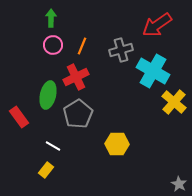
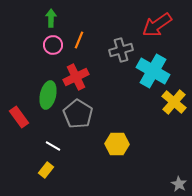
orange line: moved 3 px left, 6 px up
gray pentagon: rotated 8 degrees counterclockwise
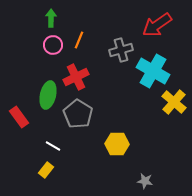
gray star: moved 34 px left, 3 px up; rotated 21 degrees counterclockwise
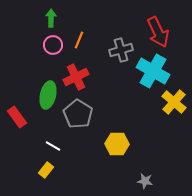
red arrow: moved 1 px right, 7 px down; rotated 80 degrees counterclockwise
red rectangle: moved 2 px left
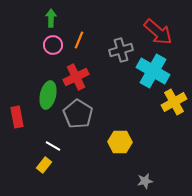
red arrow: rotated 24 degrees counterclockwise
yellow cross: rotated 20 degrees clockwise
red rectangle: rotated 25 degrees clockwise
yellow hexagon: moved 3 px right, 2 px up
yellow rectangle: moved 2 px left, 5 px up
gray star: rotated 21 degrees counterclockwise
